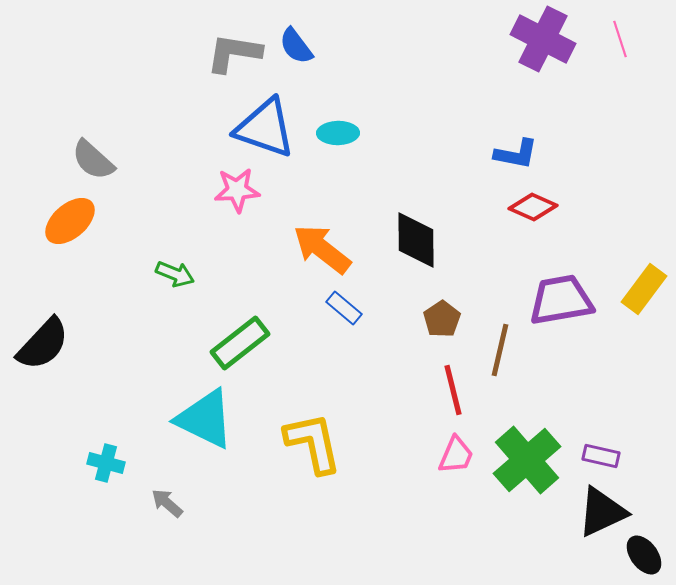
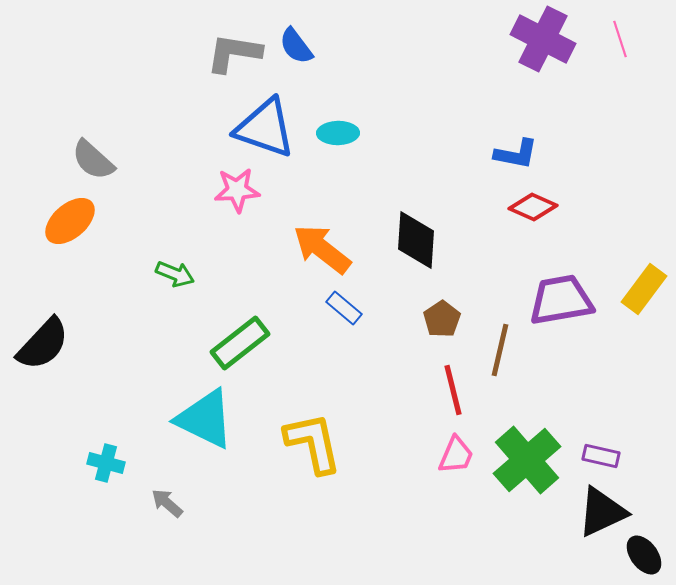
black diamond: rotated 4 degrees clockwise
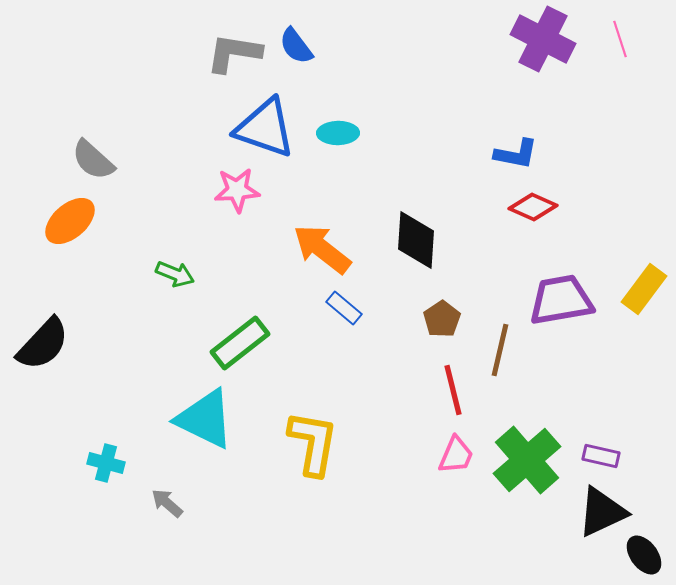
yellow L-shape: rotated 22 degrees clockwise
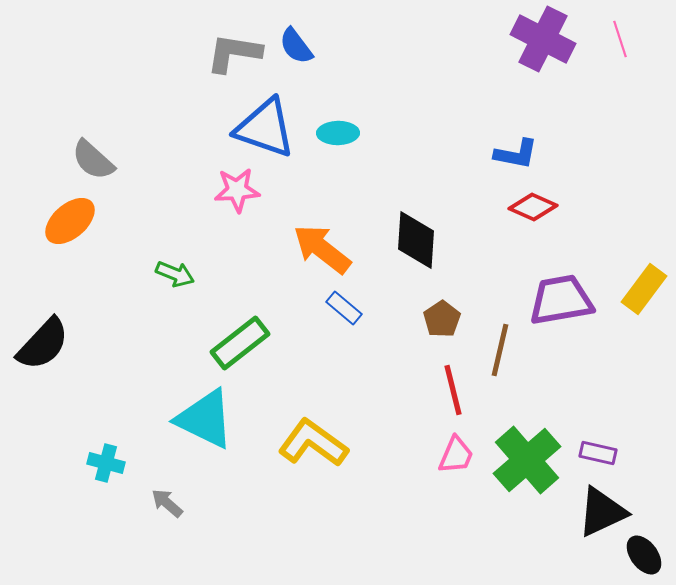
yellow L-shape: rotated 64 degrees counterclockwise
purple rectangle: moved 3 px left, 3 px up
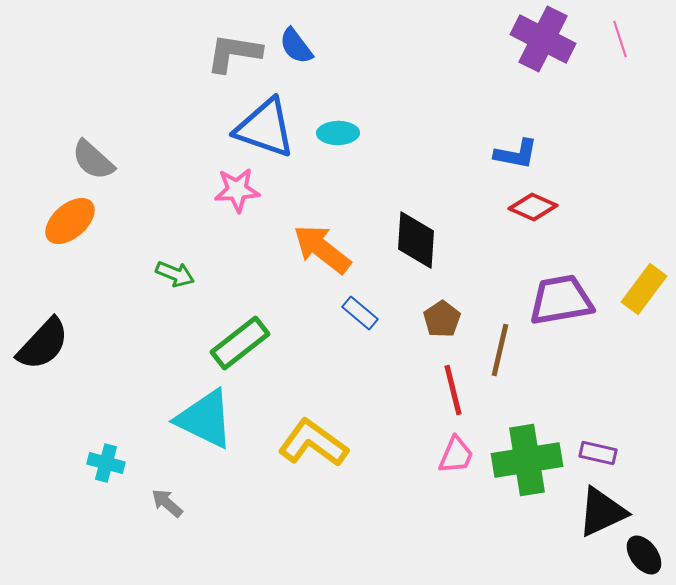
blue rectangle: moved 16 px right, 5 px down
green cross: rotated 32 degrees clockwise
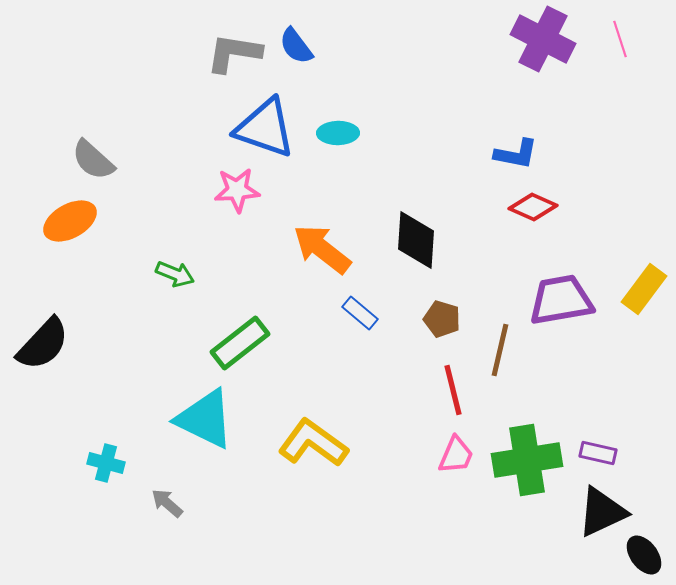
orange ellipse: rotated 12 degrees clockwise
brown pentagon: rotated 21 degrees counterclockwise
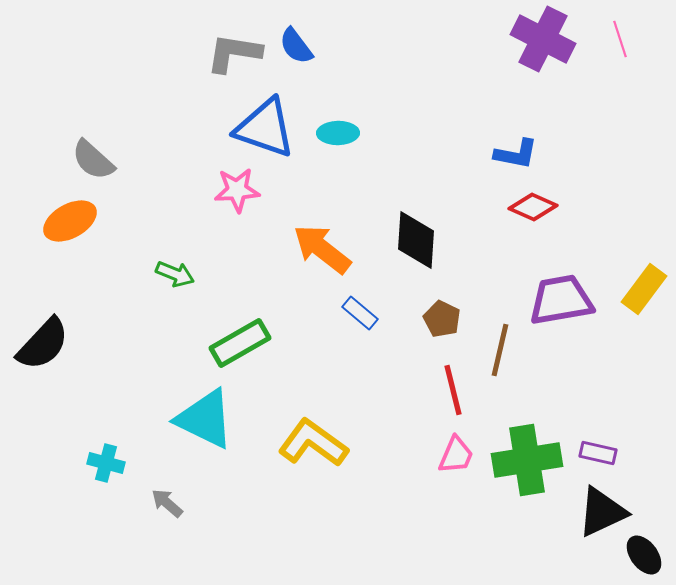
brown pentagon: rotated 9 degrees clockwise
green rectangle: rotated 8 degrees clockwise
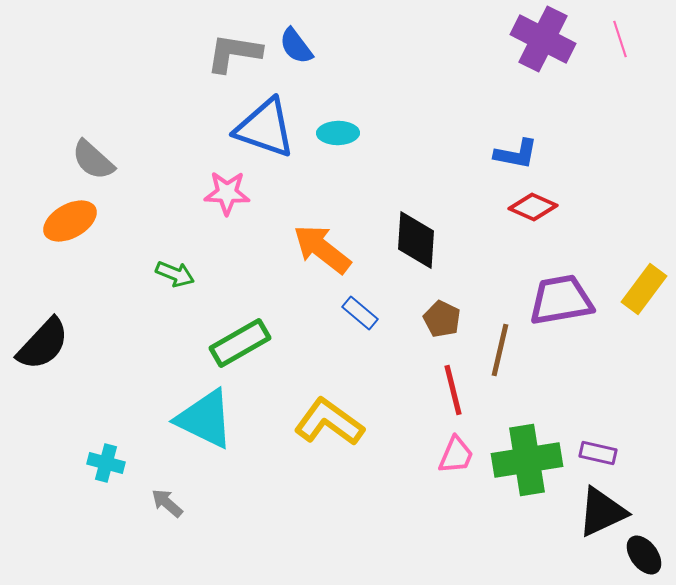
pink star: moved 10 px left, 3 px down; rotated 6 degrees clockwise
yellow L-shape: moved 16 px right, 21 px up
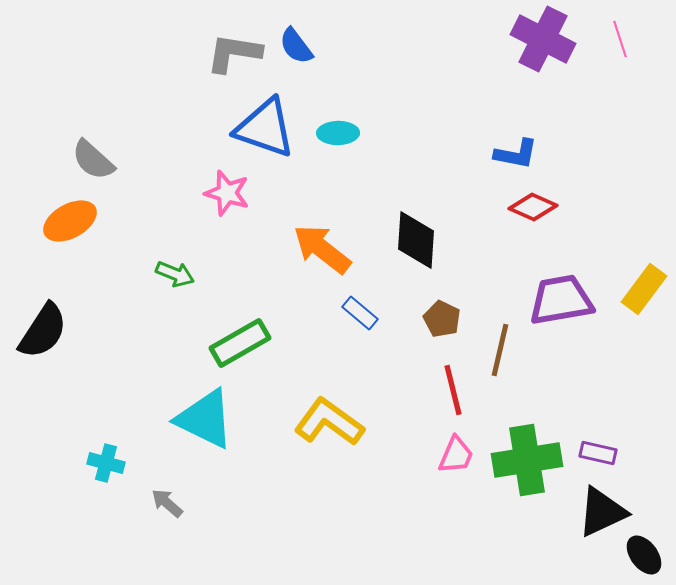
pink star: rotated 15 degrees clockwise
black semicircle: moved 13 px up; rotated 10 degrees counterclockwise
